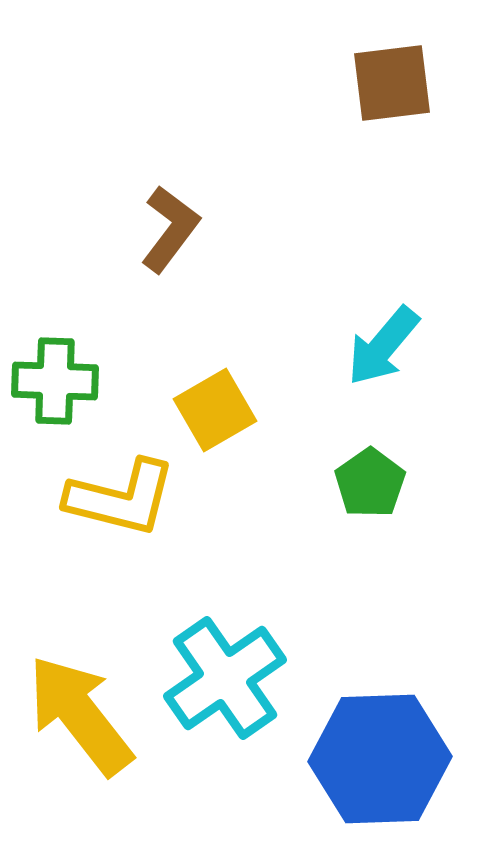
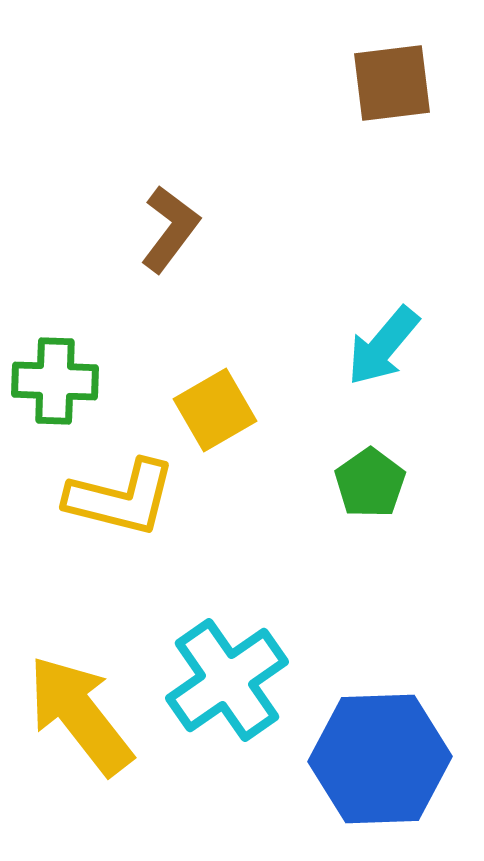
cyan cross: moved 2 px right, 2 px down
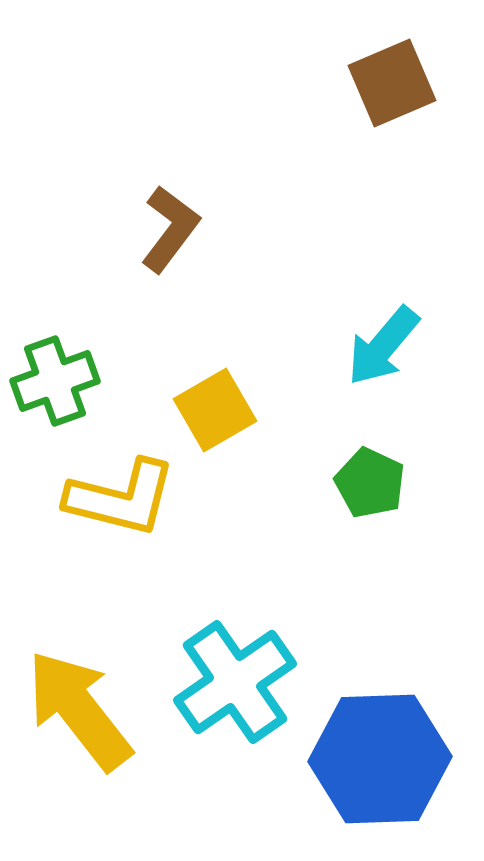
brown square: rotated 16 degrees counterclockwise
green cross: rotated 22 degrees counterclockwise
green pentagon: rotated 12 degrees counterclockwise
cyan cross: moved 8 px right, 2 px down
yellow arrow: moved 1 px left, 5 px up
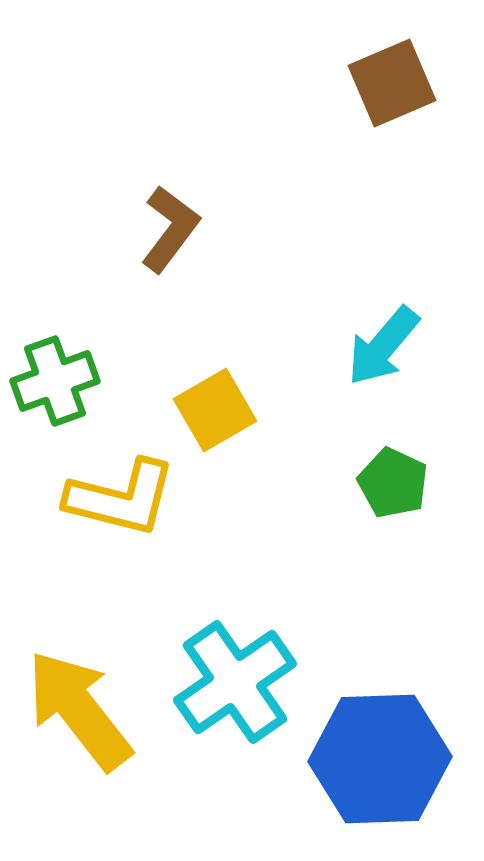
green pentagon: moved 23 px right
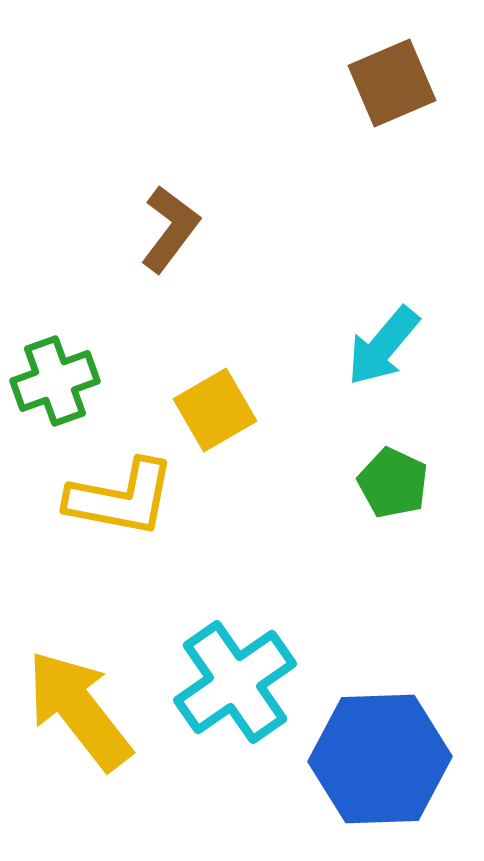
yellow L-shape: rotated 3 degrees counterclockwise
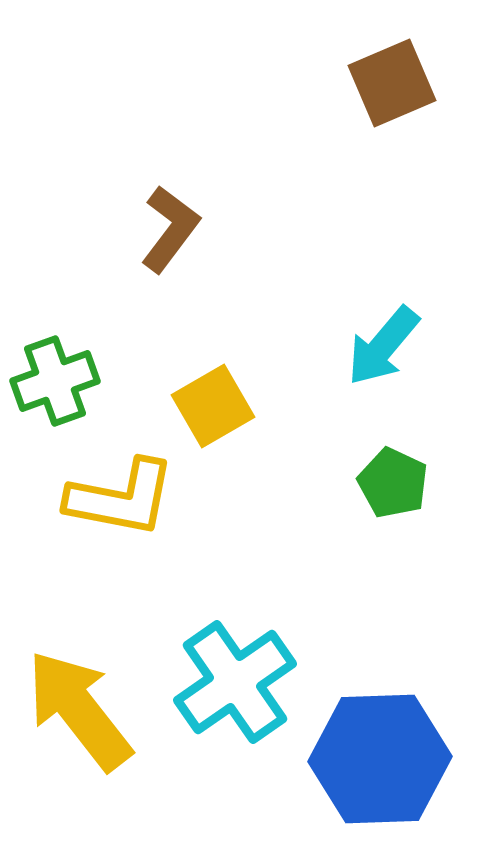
yellow square: moved 2 px left, 4 px up
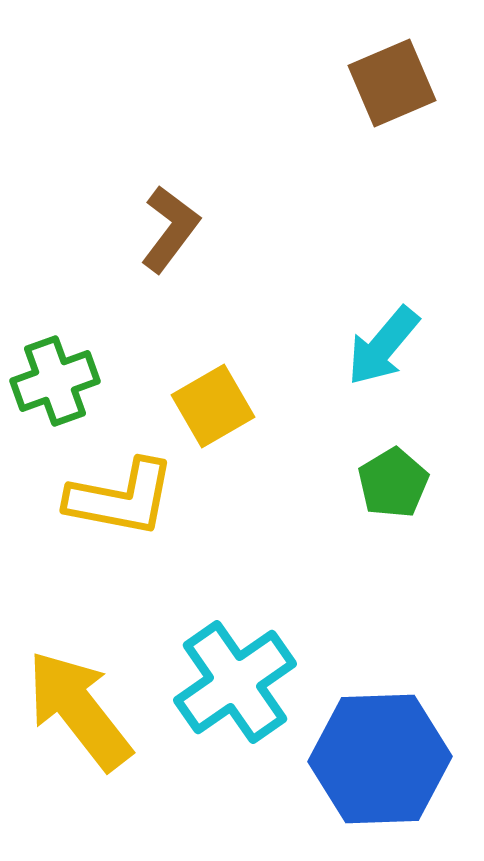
green pentagon: rotated 16 degrees clockwise
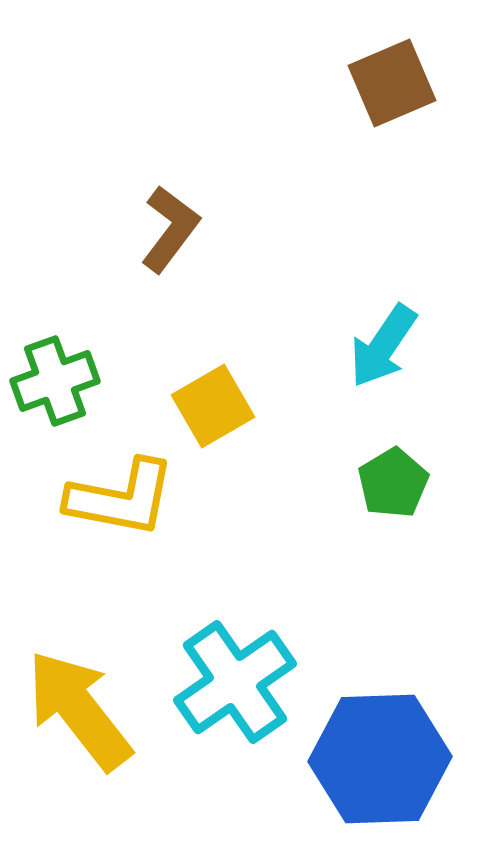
cyan arrow: rotated 6 degrees counterclockwise
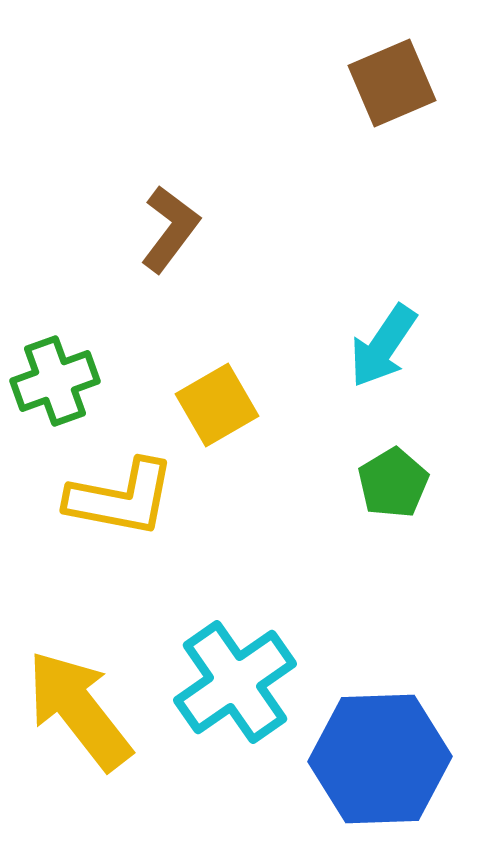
yellow square: moved 4 px right, 1 px up
